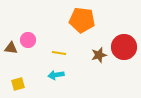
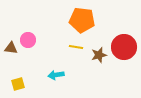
yellow line: moved 17 px right, 6 px up
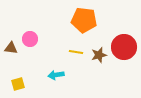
orange pentagon: moved 2 px right
pink circle: moved 2 px right, 1 px up
yellow line: moved 5 px down
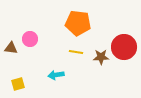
orange pentagon: moved 6 px left, 3 px down
brown star: moved 2 px right, 2 px down; rotated 14 degrees clockwise
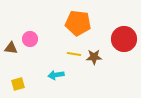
red circle: moved 8 px up
yellow line: moved 2 px left, 2 px down
brown star: moved 7 px left
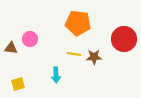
cyan arrow: rotated 84 degrees counterclockwise
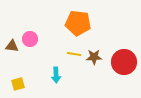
red circle: moved 23 px down
brown triangle: moved 1 px right, 2 px up
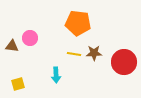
pink circle: moved 1 px up
brown star: moved 4 px up
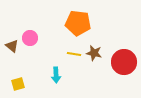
brown triangle: rotated 32 degrees clockwise
brown star: rotated 14 degrees clockwise
